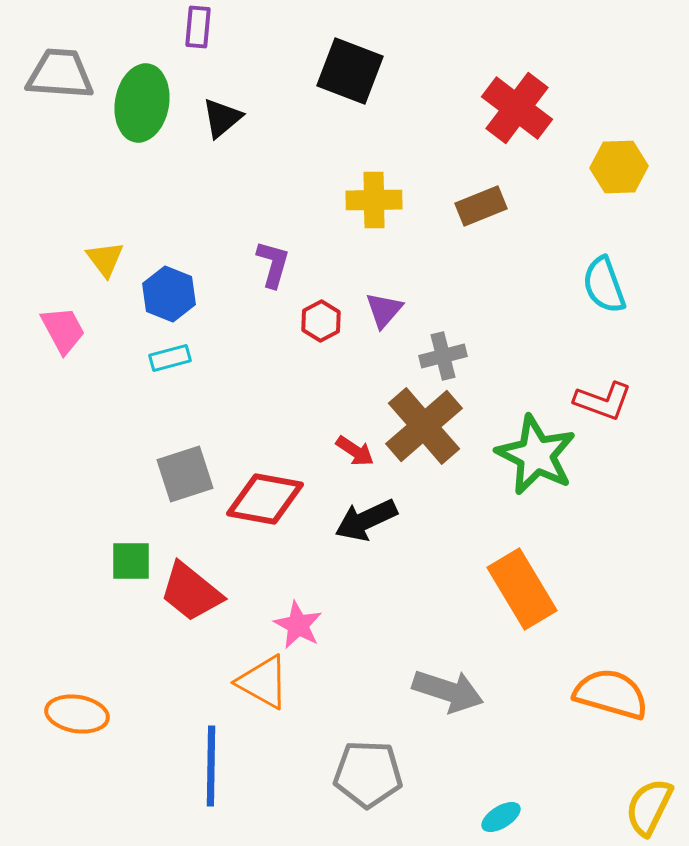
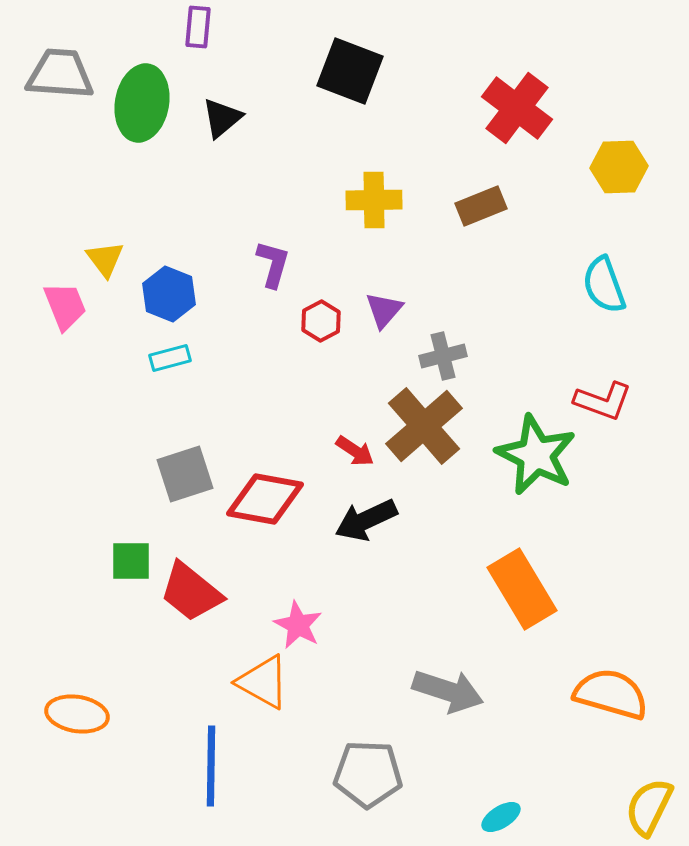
pink trapezoid: moved 2 px right, 24 px up; rotated 6 degrees clockwise
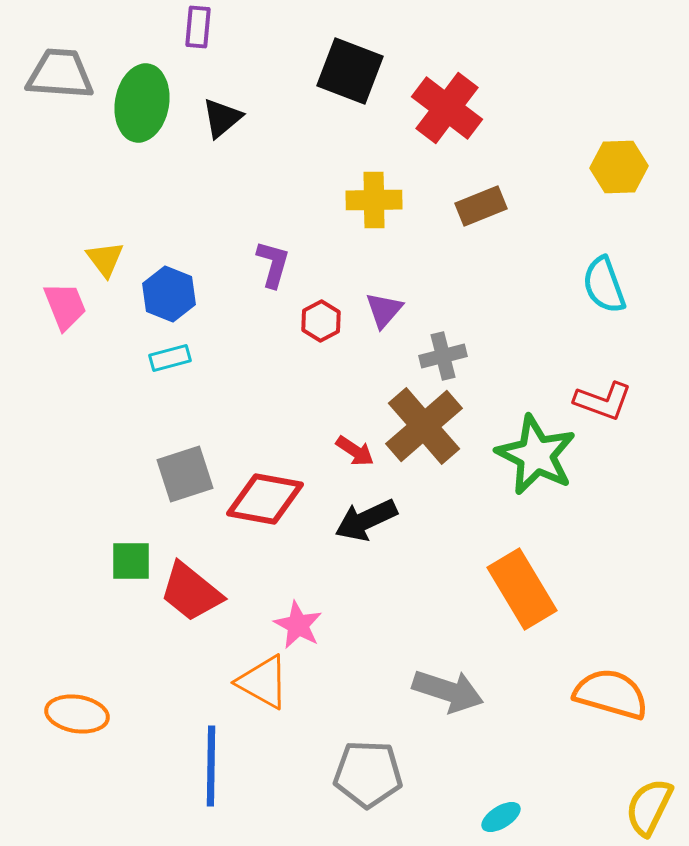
red cross: moved 70 px left
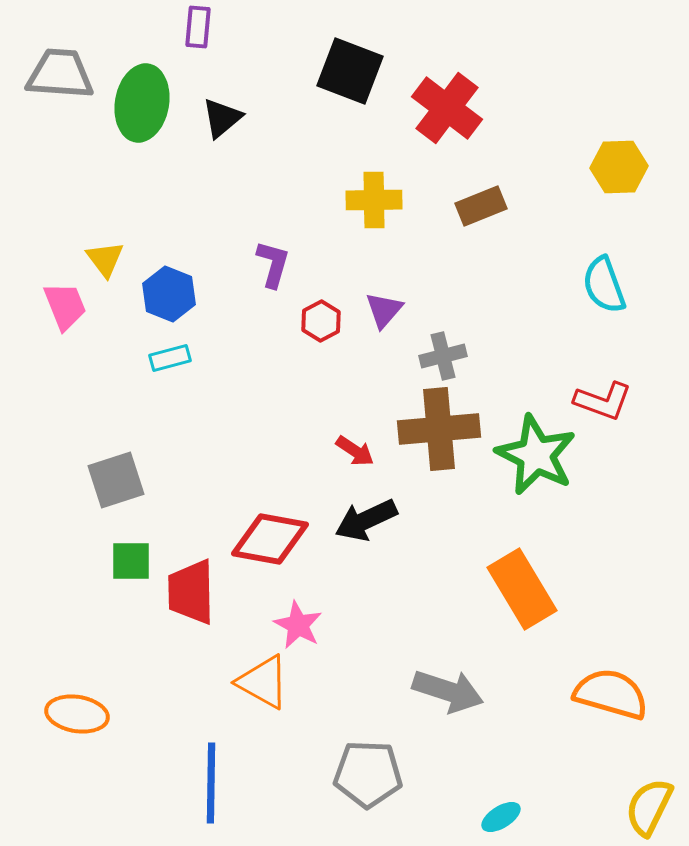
brown cross: moved 15 px right, 3 px down; rotated 36 degrees clockwise
gray square: moved 69 px left, 6 px down
red diamond: moved 5 px right, 40 px down
red trapezoid: rotated 50 degrees clockwise
blue line: moved 17 px down
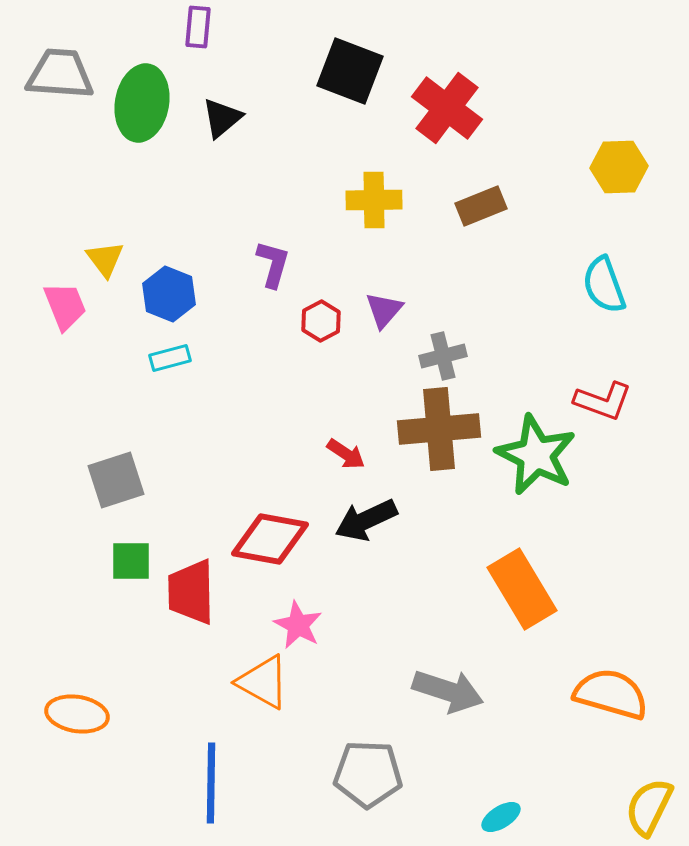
red arrow: moved 9 px left, 3 px down
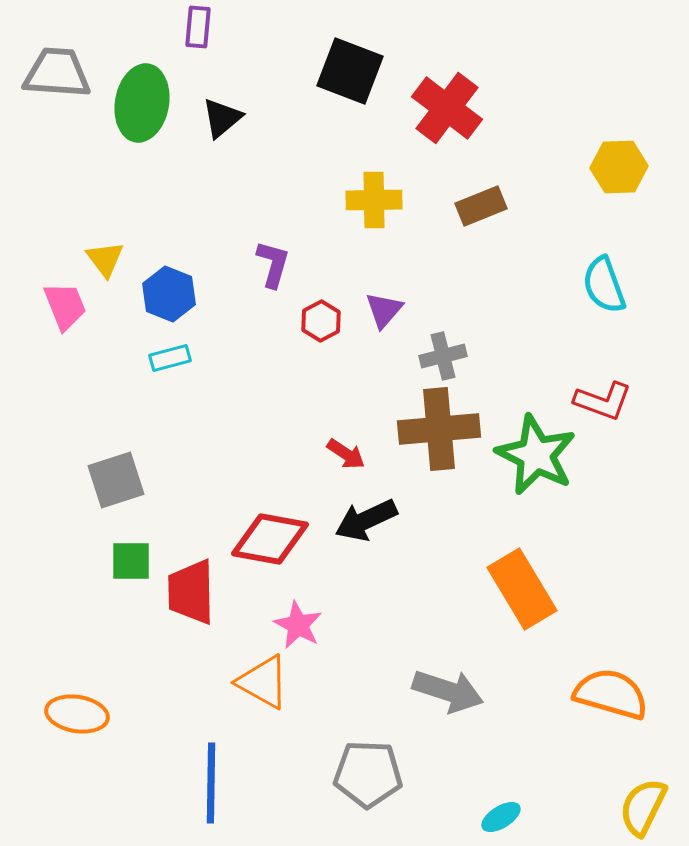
gray trapezoid: moved 3 px left, 1 px up
yellow semicircle: moved 6 px left
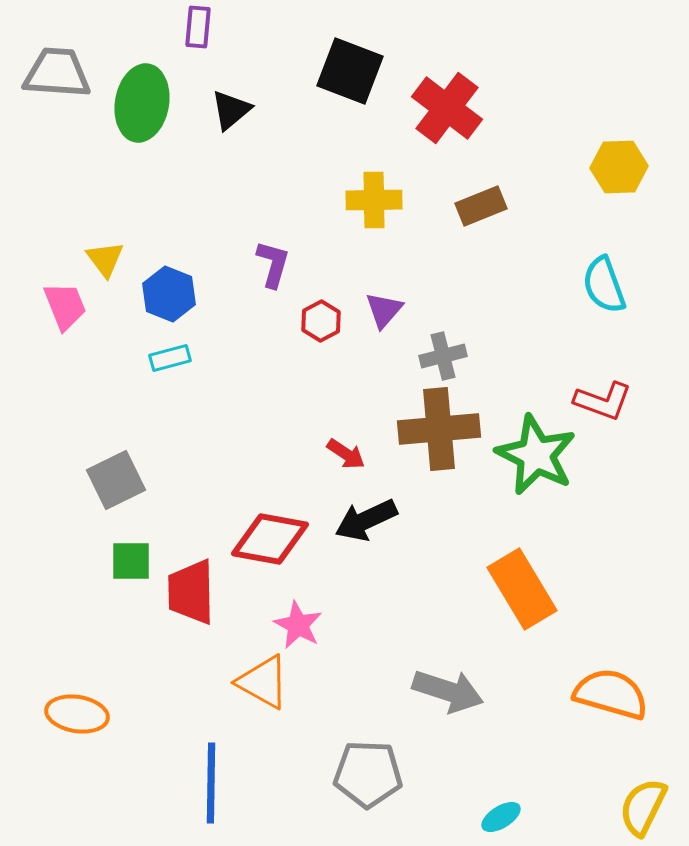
black triangle: moved 9 px right, 8 px up
gray square: rotated 8 degrees counterclockwise
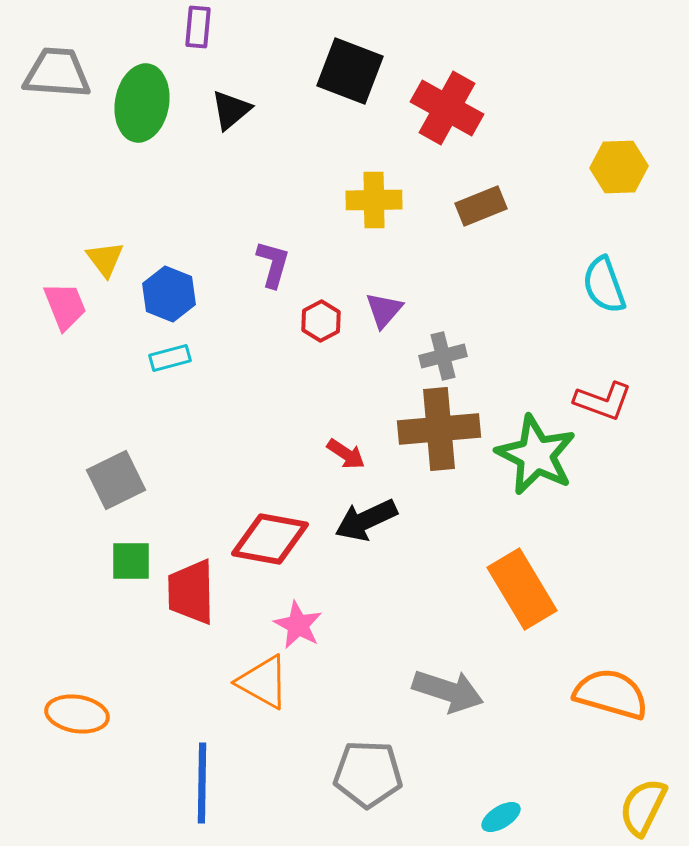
red cross: rotated 8 degrees counterclockwise
blue line: moved 9 px left
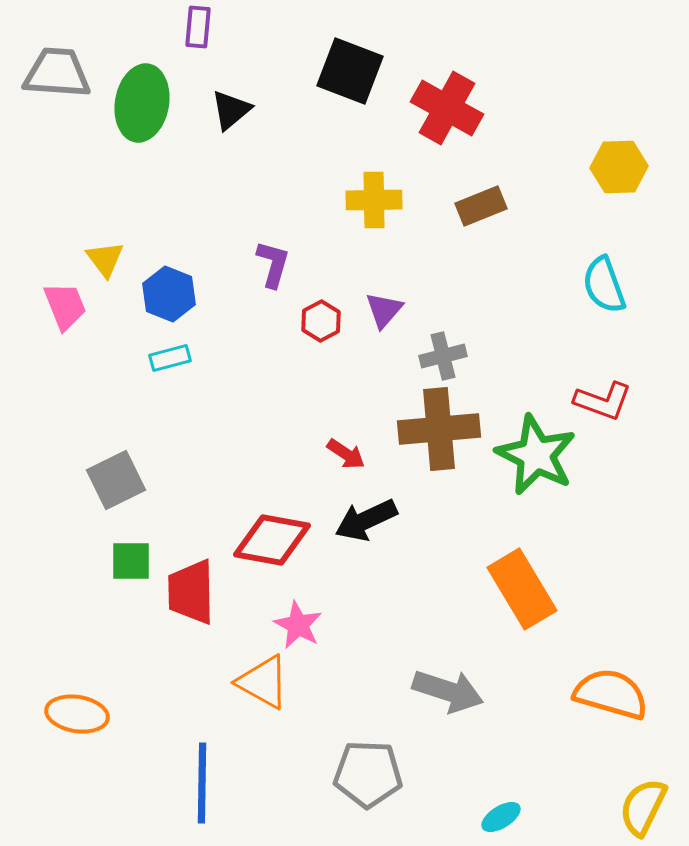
red diamond: moved 2 px right, 1 px down
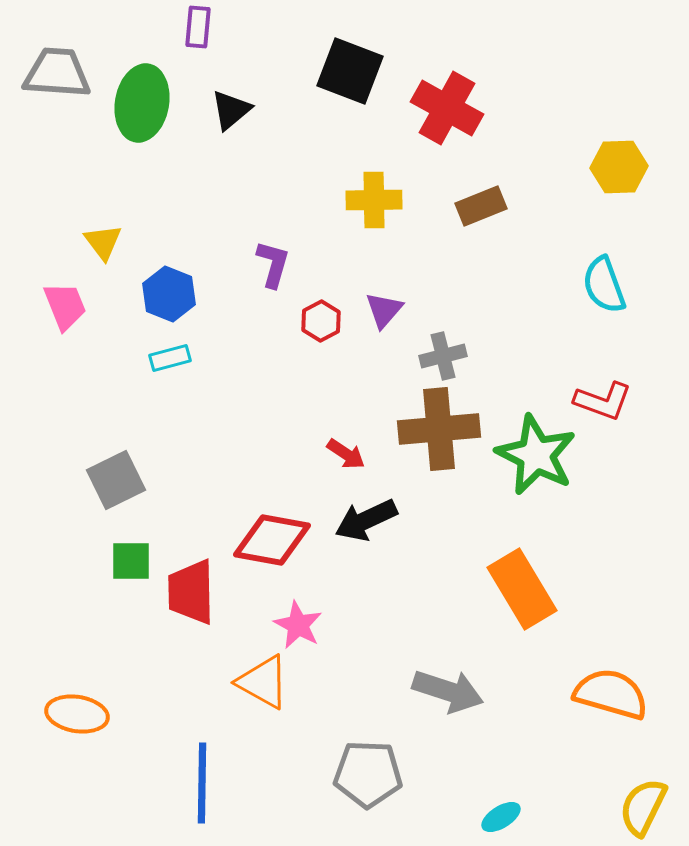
yellow triangle: moved 2 px left, 17 px up
